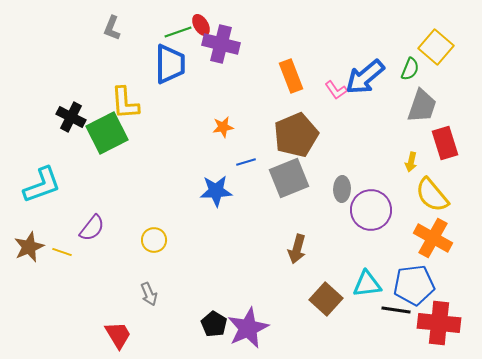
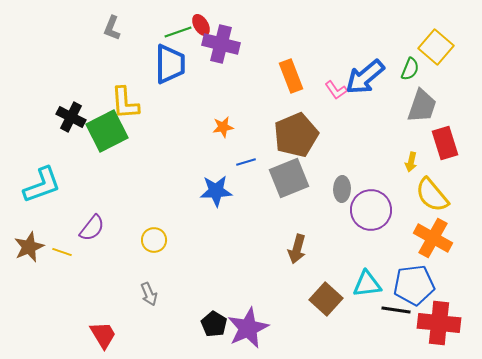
green square: moved 2 px up
red trapezoid: moved 15 px left
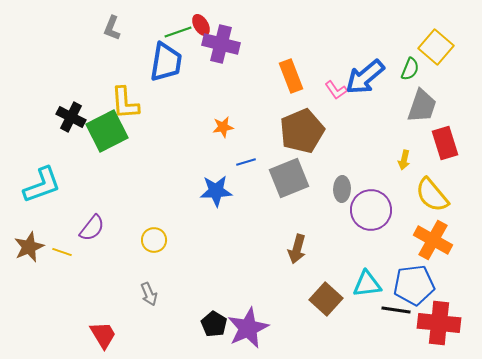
blue trapezoid: moved 4 px left, 2 px up; rotated 9 degrees clockwise
brown pentagon: moved 6 px right, 4 px up
yellow arrow: moved 7 px left, 2 px up
orange cross: moved 2 px down
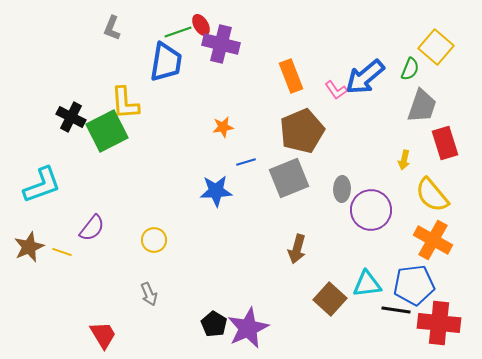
brown square: moved 4 px right
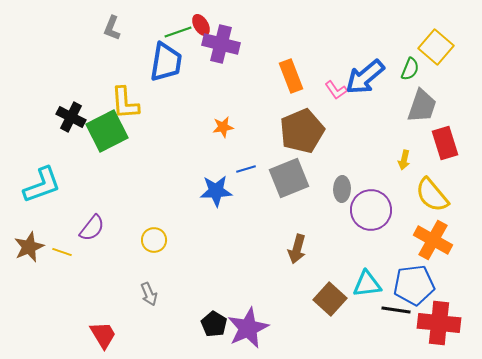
blue line: moved 7 px down
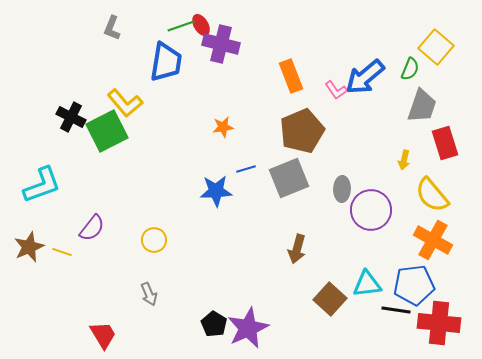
green line: moved 3 px right, 6 px up
yellow L-shape: rotated 36 degrees counterclockwise
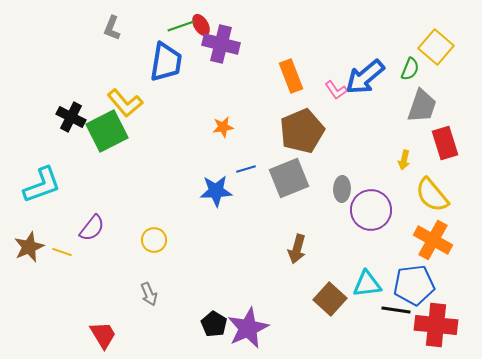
red cross: moved 3 px left, 2 px down
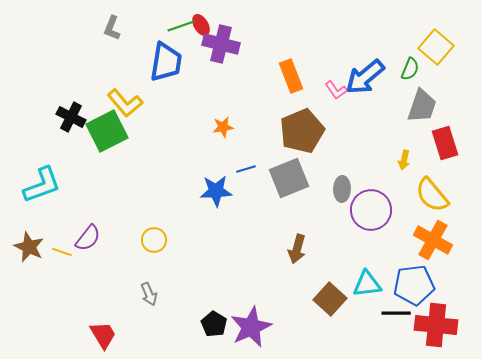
purple semicircle: moved 4 px left, 10 px down
brown star: rotated 24 degrees counterclockwise
black line: moved 3 px down; rotated 8 degrees counterclockwise
purple star: moved 3 px right, 1 px up
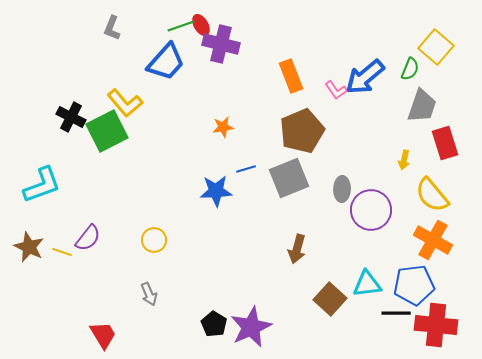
blue trapezoid: rotated 33 degrees clockwise
